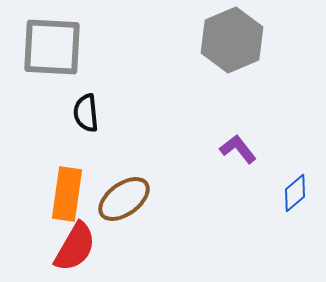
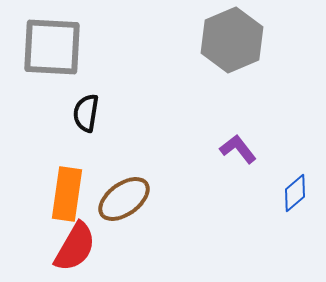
black semicircle: rotated 15 degrees clockwise
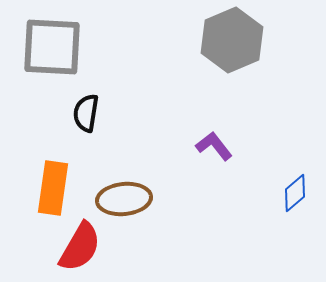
purple L-shape: moved 24 px left, 3 px up
orange rectangle: moved 14 px left, 6 px up
brown ellipse: rotated 30 degrees clockwise
red semicircle: moved 5 px right
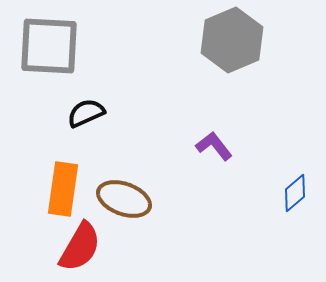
gray square: moved 3 px left, 1 px up
black semicircle: rotated 57 degrees clockwise
orange rectangle: moved 10 px right, 1 px down
brown ellipse: rotated 26 degrees clockwise
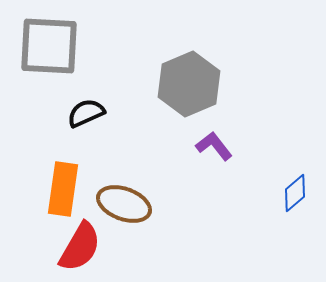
gray hexagon: moved 43 px left, 44 px down
brown ellipse: moved 5 px down
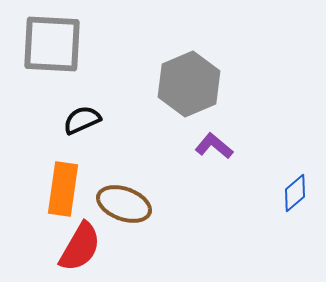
gray square: moved 3 px right, 2 px up
black semicircle: moved 4 px left, 7 px down
purple L-shape: rotated 12 degrees counterclockwise
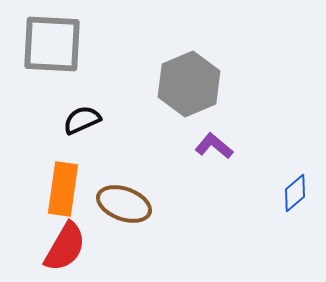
red semicircle: moved 15 px left
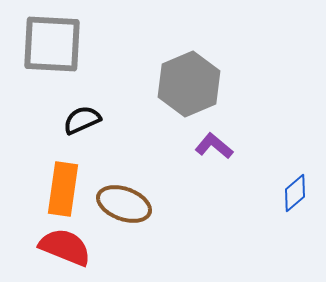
red semicircle: rotated 98 degrees counterclockwise
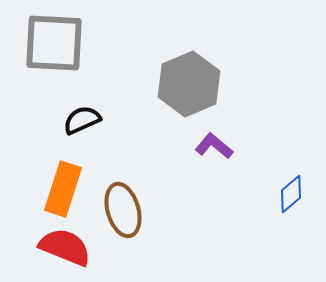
gray square: moved 2 px right, 1 px up
orange rectangle: rotated 10 degrees clockwise
blue diamond: moved 4 px left, 1 px down
brown ellipse: moved 1 px left, 6 px down; rotated 54 degrees clockwise
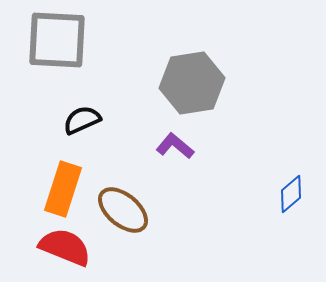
gray square: moved 3 px right, 3 px up
gray hexagon: moved 3 px right, 1 px up; rotated 14 degrees clockwise
purple L-shape: moved 39 px left
brown ellipse: rotated 34 degrees counterclockwise
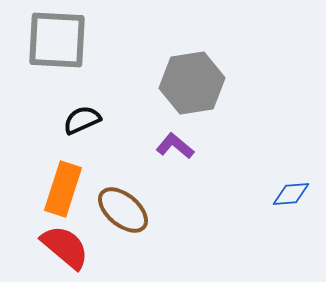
blue diamond: rotated 36 degrees clockwise
red semicircle: rotated 18 degrees clockwise
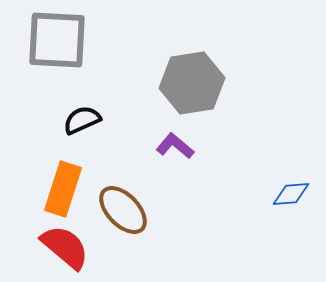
brown ellipse: rotated 6 degrees clockwise
